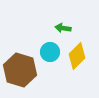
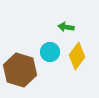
green arrow: moved 3 px right, 1 px up
yellow diamond: rotated 8 degrees counterclockwise
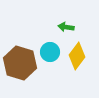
brown hexagon: moved 7 px up
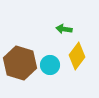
green arrow: moved 2 px left, 2 px down
cyan circle: moved 13 px down
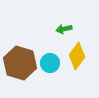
green arrow: rotated 21 degrees counterclockwise
cyan circle: moved 2 px up
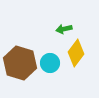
yellow diamond: moved 1 px left, 3 px up
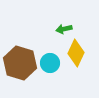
yellow diamond: rotated 12 degrees counterclockwise
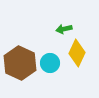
yellow diamond: moved 1 px right
brown hexagon: rotated 8 degrees clockwise
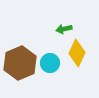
brown hexagon: rotated 12 degrees clockwise
